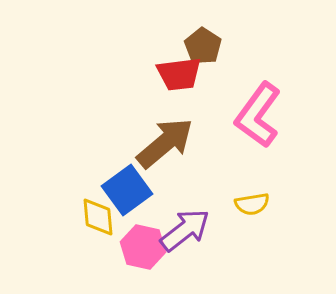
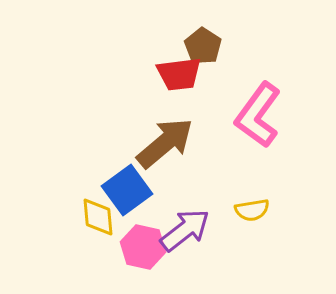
yellow semicircle: moved 6 px down
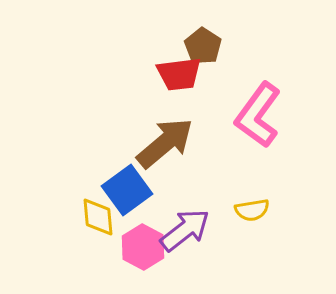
pink hexagon: rotated 15 degrees clockwise
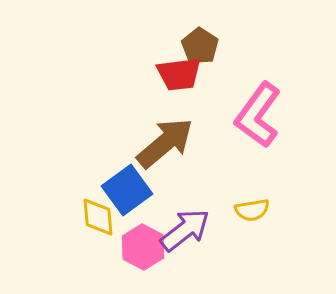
brown pentagon: moved 3 px left
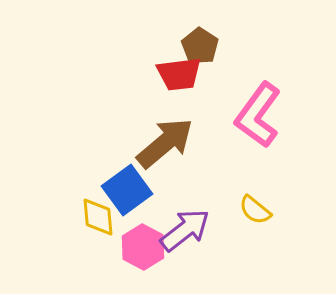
yellow semicircle: moved 3 px right; rotated 48 degrees clockwise
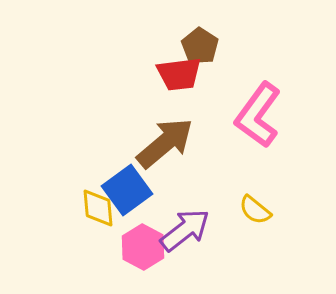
yellow diamond: moved 9 px up
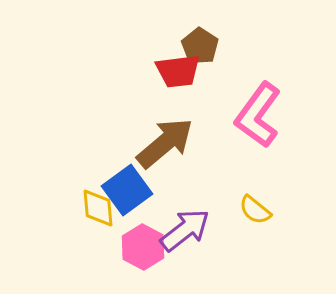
red trapezoid: moved 1 px left, 3 px up
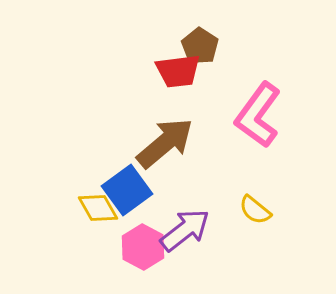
yellow diamond: rotated 24 degrees counterclockwise
